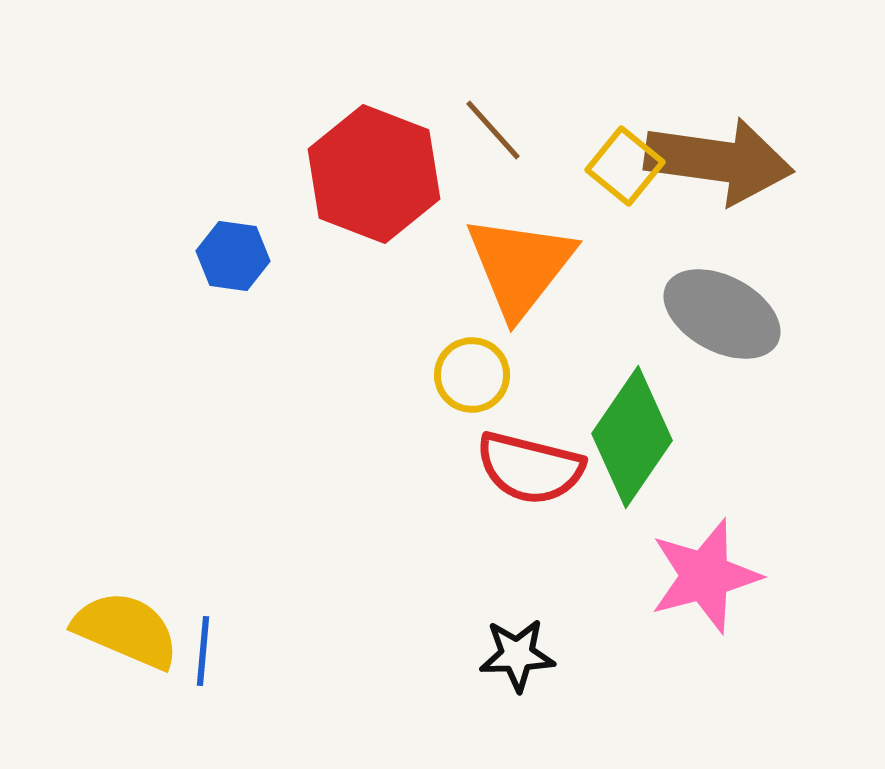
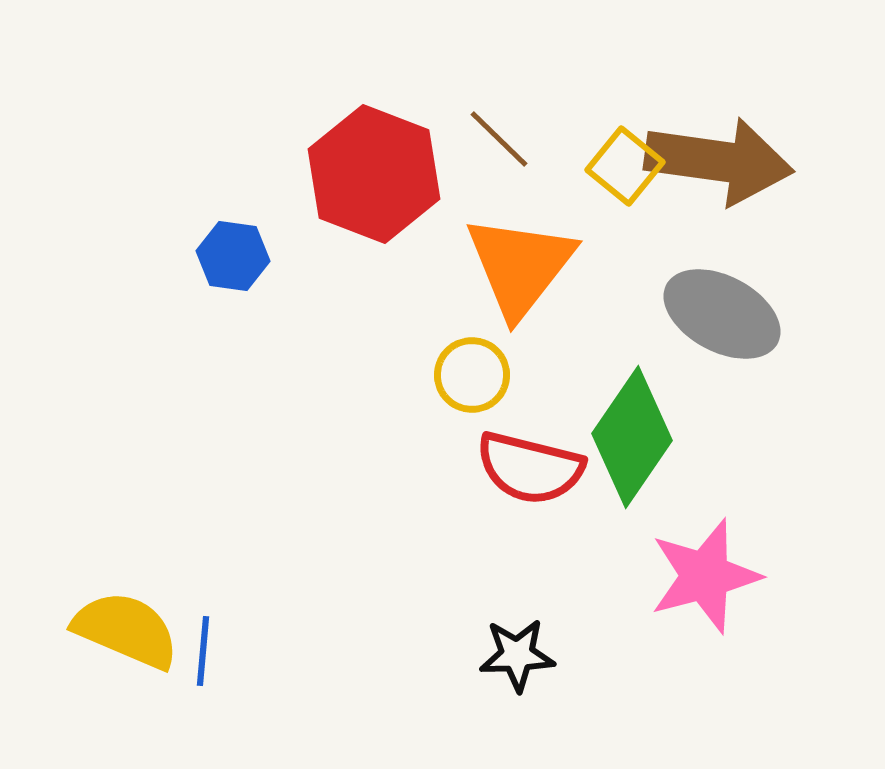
brown line: moved 6 px right, 9 px down; rotated 4 degrees counterclockwise
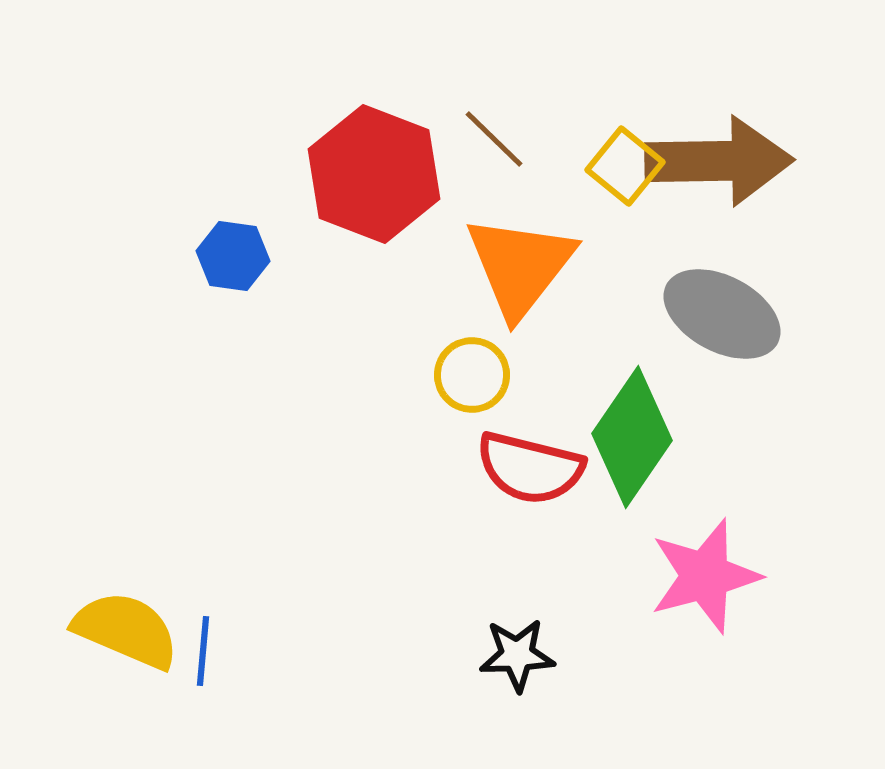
brown line: moved 5 px left
brown arrow: rotated 9 degrees counterclockwise
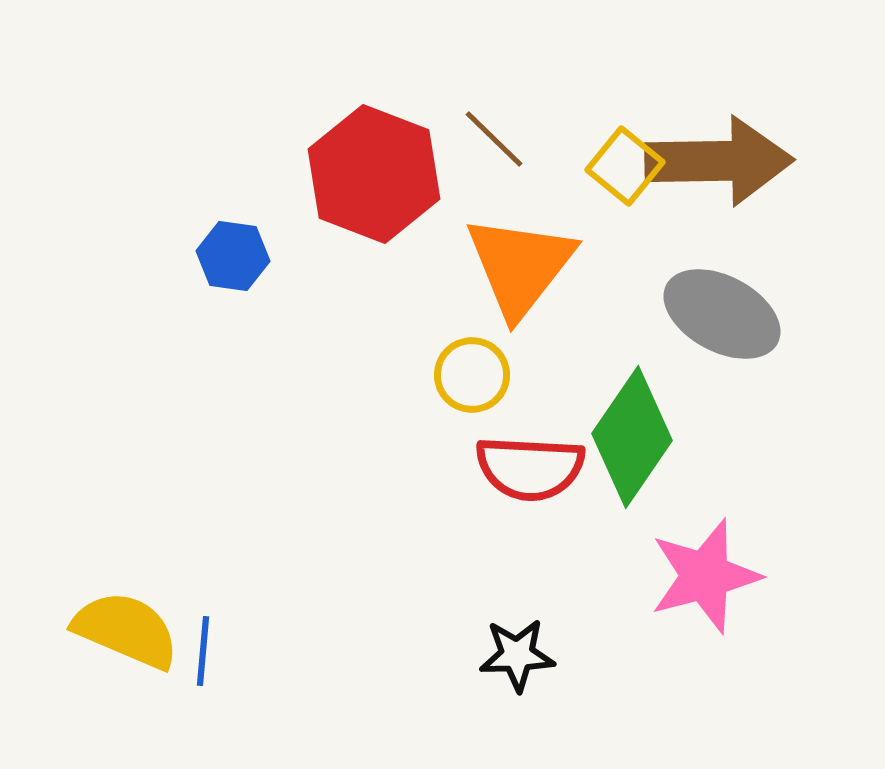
red semicircle: rotated 11 degrees counterclockwise
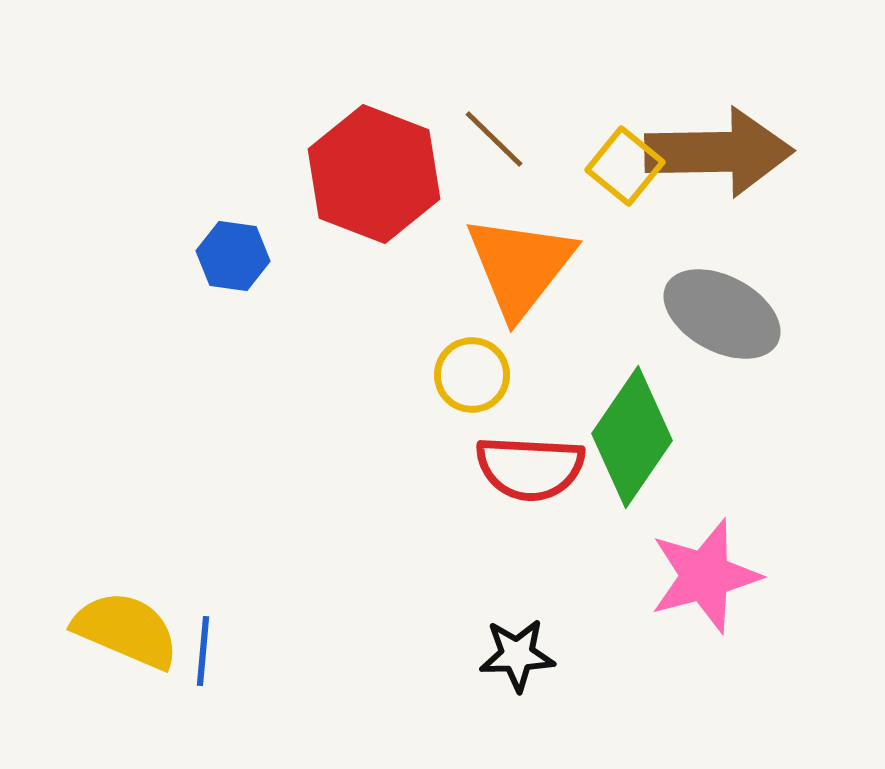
brown arrow: moved 9 px up
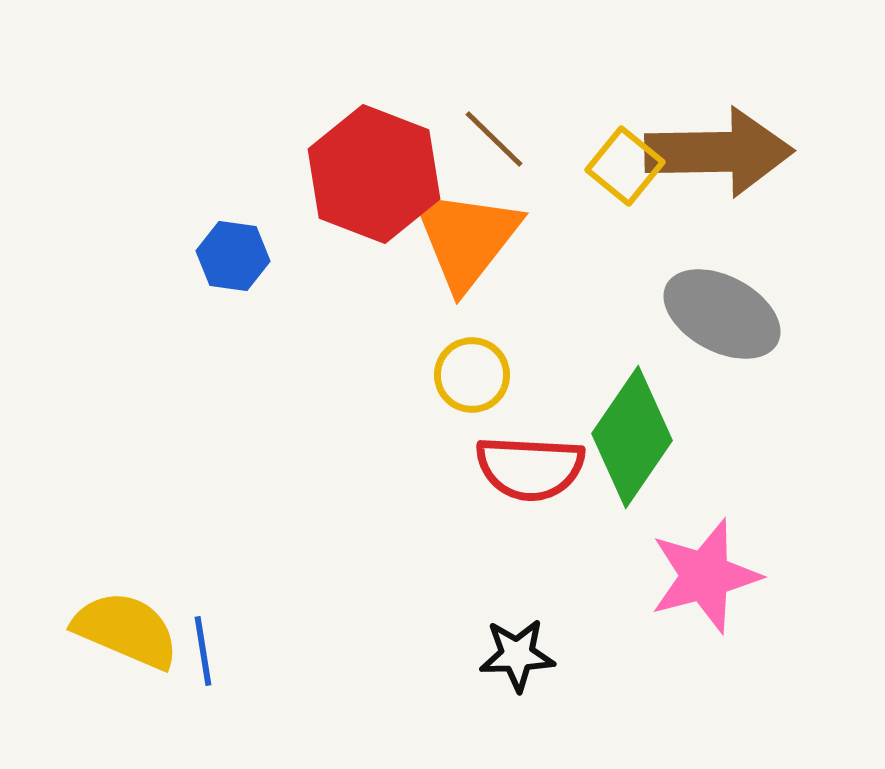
orange triangle: moved 54 px left, 28 px up
blue line: rotated 14 degrees counterclockwise
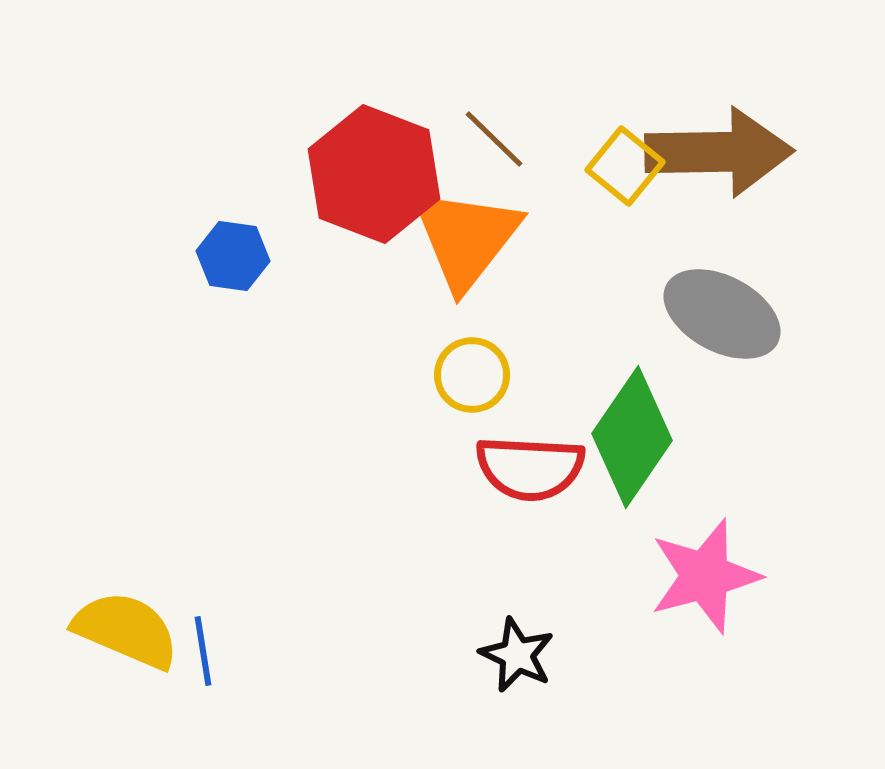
black star: rotated 28 degrees clockwise
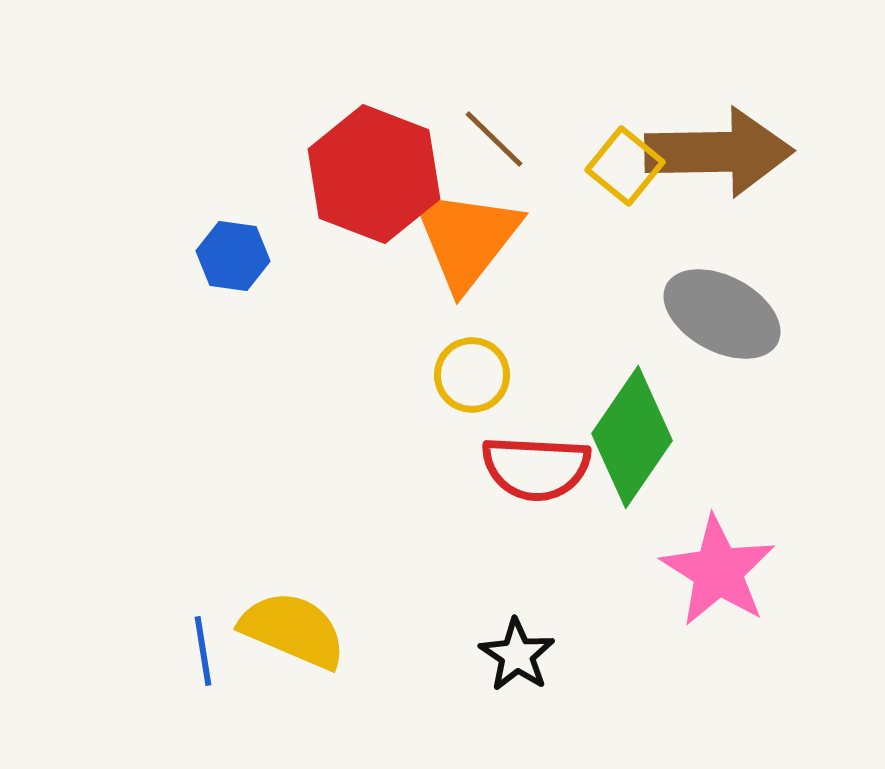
red semicircle: moved 6 px right
pink star: moved 13 px right, 5 px up; rotated 25 degrees counterclockwise
yellow semicircle: moved 167 px right
black star: rotated 8 degrees clockwise
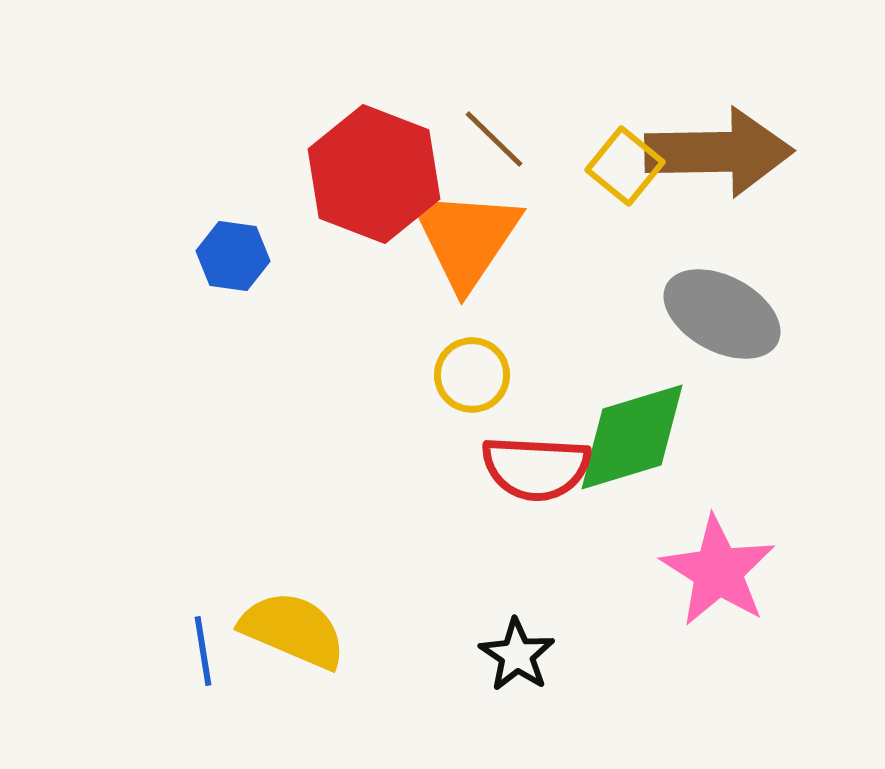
orange triangle: rotated 4 degrees counterclockwise
green diamond: rotated 39 degrees clockwise
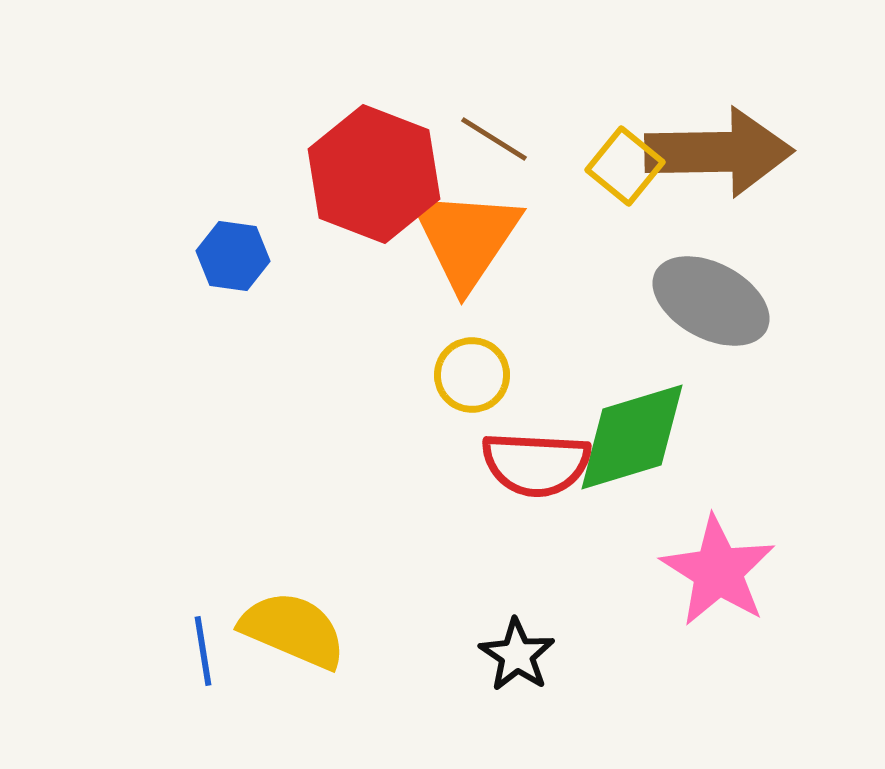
brown line: rotated 12 degrees counterclockwise
gray ellipse: moved 11 px left, 13 px up
red semicircle: moved 4 px up
